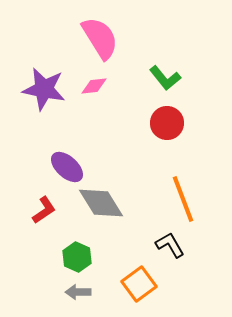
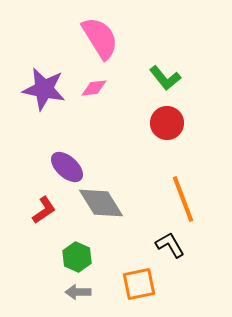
pink diamond: moved 2 px down
orange square: rotated 24 degrees clockwise
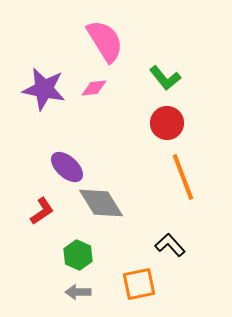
pink semicircle: moved 5 px right, 3 px down
orange line: moved 22 px up
red L-shape: moved 2 px left, 1 px down
black L-shape: rotated 12 degrees counterclockwise
green hexagon: moved 1 px right, 2 px up
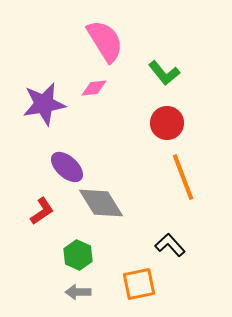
green L-shape: moved 1 px left, 5 px up
purple star: moved 15 px down; rotated 21 degrees counterclockwise
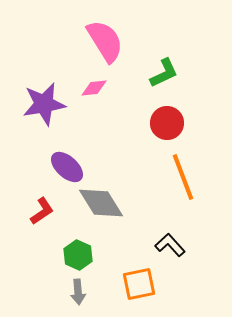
green L-shape: rotated 76 degrees counterclockwise
gray arrow: rotated 95 degrees counterclockwise
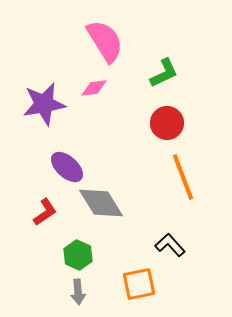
red L-shape: moved 3 px right, 1 px down
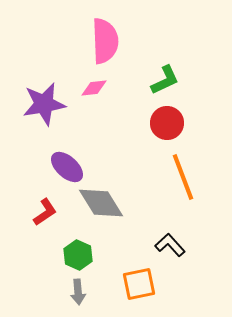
pink semicircle: rotated 30 degrees clockwise
green L-shape: moved 1 px right, 7 px down
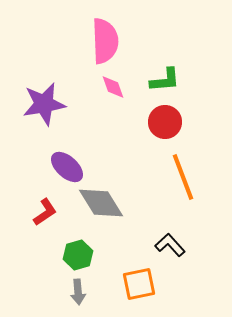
green L-shape: rotated 20 degrees clockwise
pink diamond: moved 19 px right, 1 px up; rotated 76 degrees clockwise
red circle: moved 2 px left, 1 px up
green hexagon: rotated 20 degrees clockwise
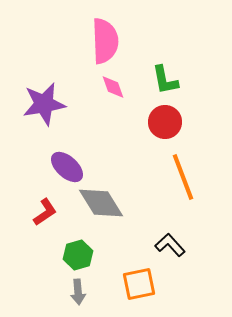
green L-shape: rotated 84 degrees clockwise
